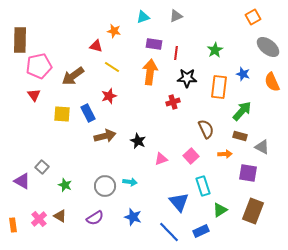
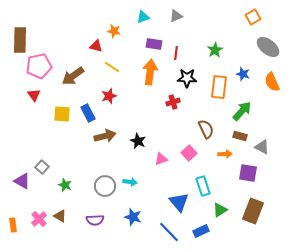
pink square at (191, 156): moved 2 px left, 3 px up
purple semicircle at (95, 218): moved 2 px down; rotated 30 degrees clockwise
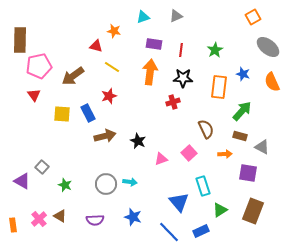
red line at (176, 53): moved 5 px right, 3 px up
black star at (187, 78): moved 4 px left
gray circle at (105, 186): moved 1 px right, 2 px up
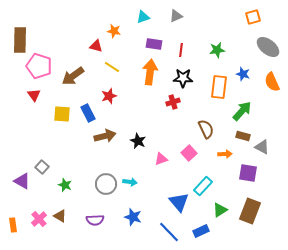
orange square at (253, 17): rotated 14 degrees clockwise
green star at (215, 50): moved 2 px right; rotated 21 degrees clockwise
pink pentagon at (39, 66): rotated 30 degrees clockwise
brown rectangle at (240, 136): moved 3 px right
cyan rectangle at (203, 186): rotated 60 degrees clockwise
brown rectangle at (253, 211): moved 3 px left
